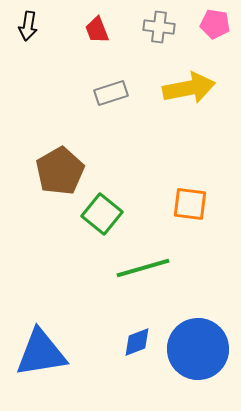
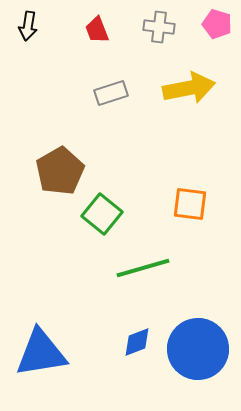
pink pentagon: moved 2 px right; rotated 8 degrees clockwise
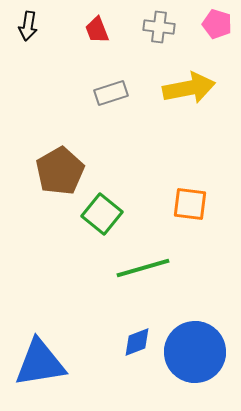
blue circle: moved 3 px left, 3 px down
blue triangle: moved 1 px left, 10 px down
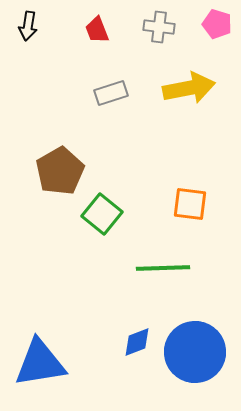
green line: moved 20 px right; rotated 14 degrees clockwise
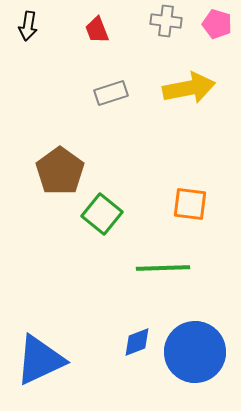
gray cross: moved 7 px right, 6 px up
brown pentagon: rotated 6 degrees counterclockwise
blue triangle: moved 3 px up; rotated 16 degrees counterclockwise
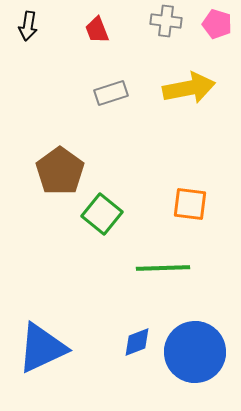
blue triangle: moved 2 px right, 12 px up
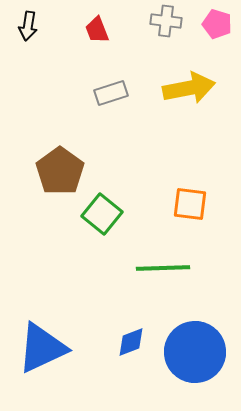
blue diamond: moved 6 px left
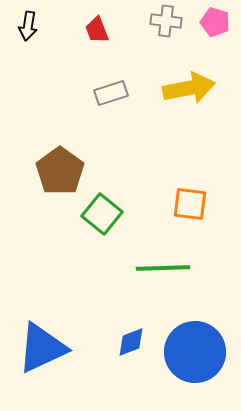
pink pentagon: moved 2 px left, 2 px up
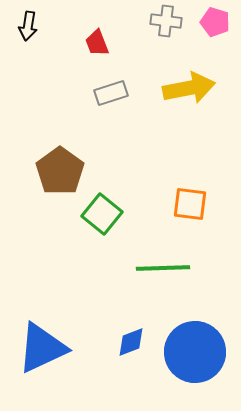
red trapezoid: moved 13 px down
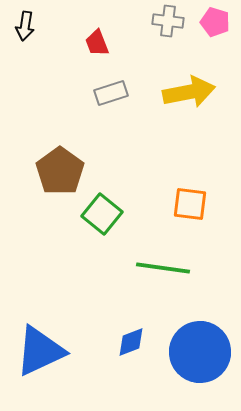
gray cross: moved 2 px right
black arrow: moved 3 px left
yellow arrow: moved 4 px down
green line: rotated 10 degrees clockwise
blue triangle: moved 2 px left, 3 px down
blue circle: moved 5 px right
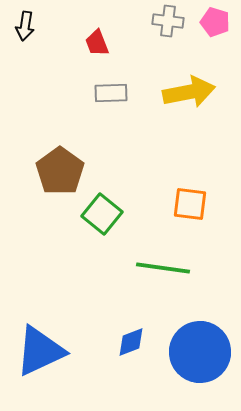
gray rectangle: rotated 16 degrees clockwise
